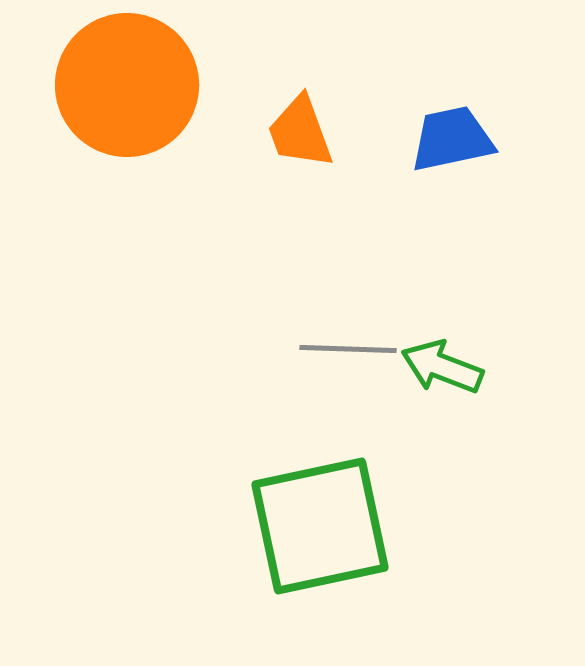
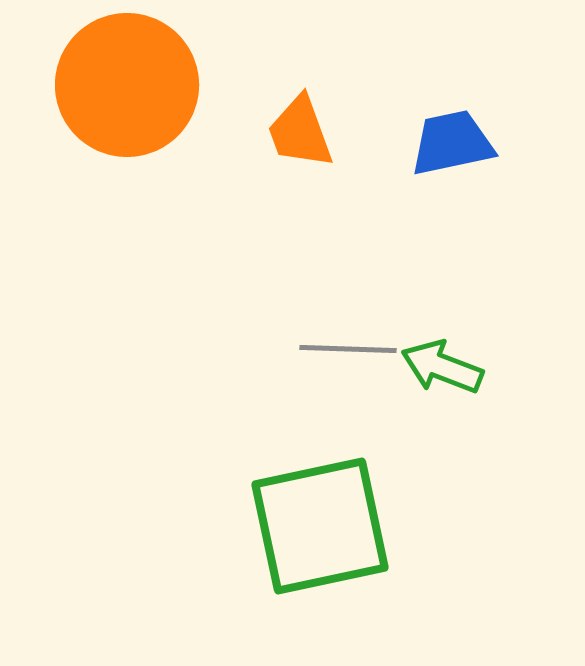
blue trapezoid: moved 4 px down
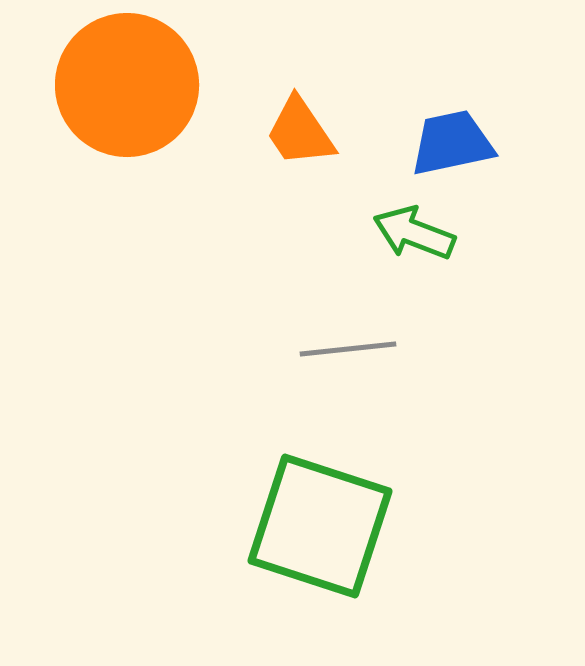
orange trapezoid: rotated 14 degrees counterclockwise
gray line: rotated 8 degrees counterclockwise
green arrow: moved 28 px left, 134 px up
green square: rotated 30 degrees clockwise
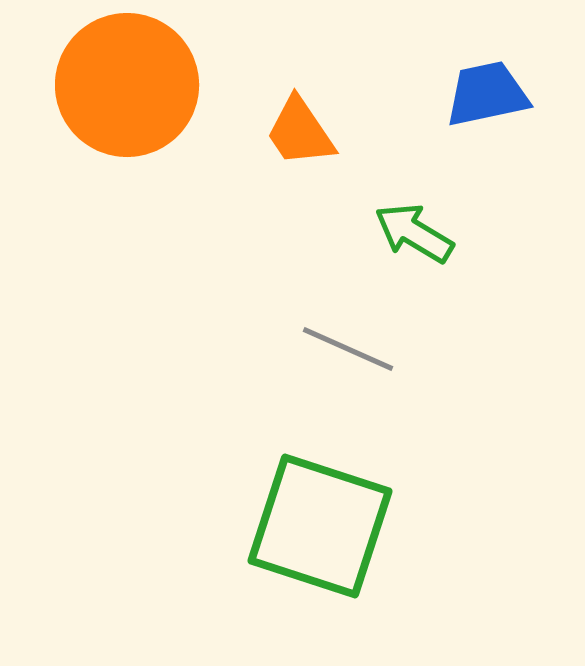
blue trapezoid: moved 35 px right, 49 px up
green arrow: rotated 10 degrees clockwise
gray line: rotated 30 degrees clockwise
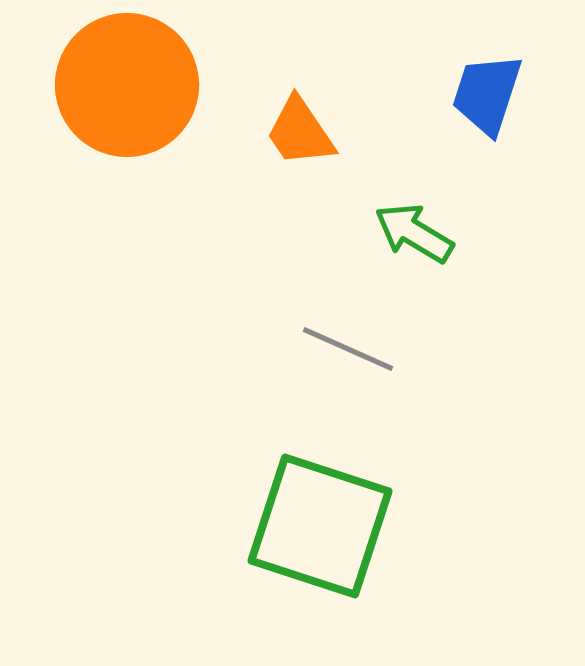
blue trapezoid: rotated 60 degrees counterclockwise
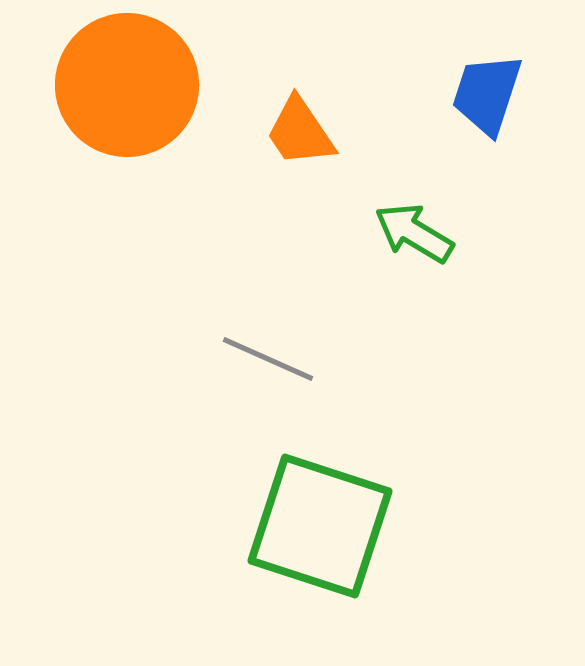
gray line: moved 80 px left, 10 px down
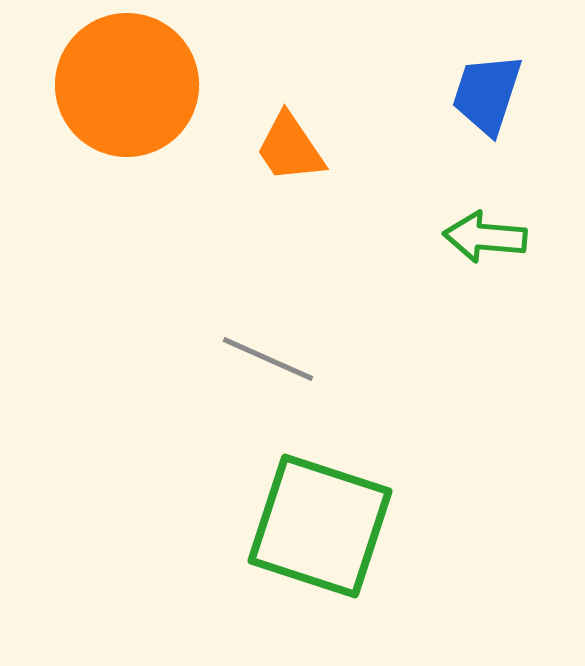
orange trapezoid: moved 10 px left, 16 px down
green arrow: moved 71 px right, 4 px down; rotated 26 degrees counterclockwise
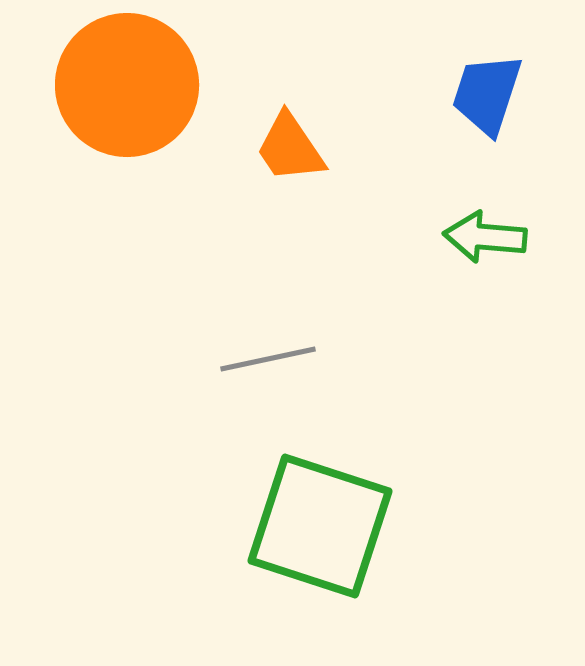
gray line: rotated 36 degrees counterclockwise
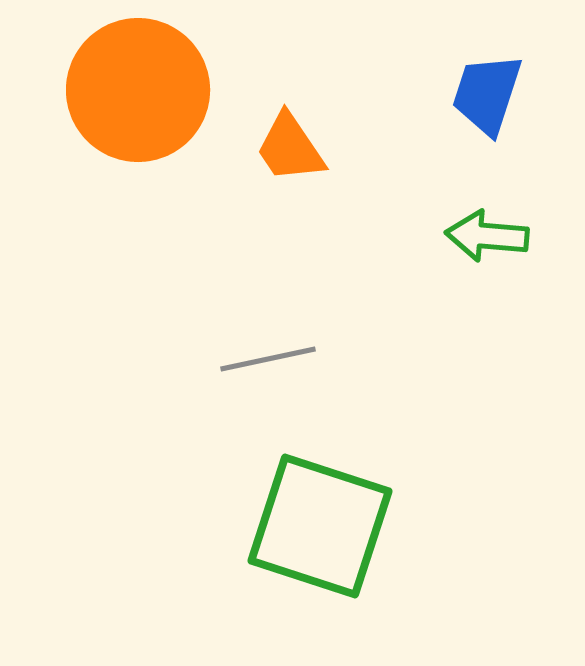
orange circle: moved 11 px right, 5 px down
green arrow: moved 2 px right, 1 px up
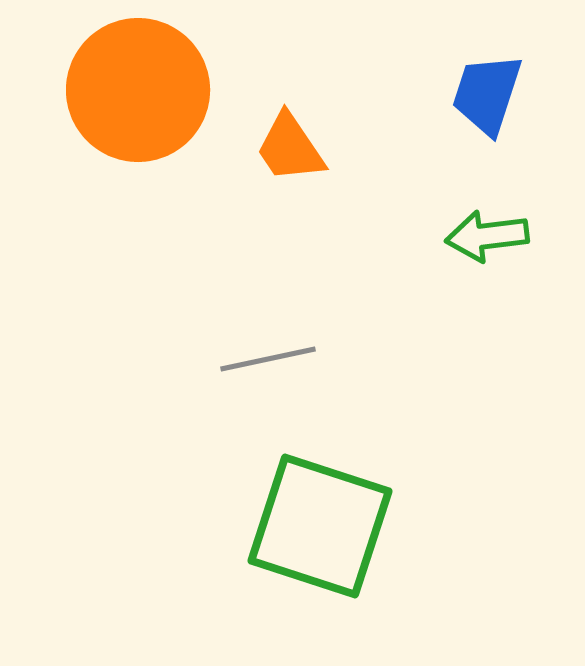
green arrow: rotated 12 degrees counterclockwise
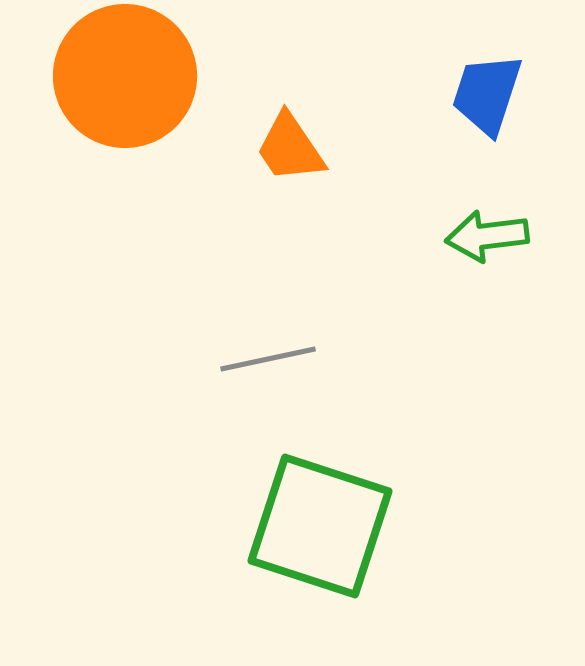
orange circle: moved 13 px left, 14 px up
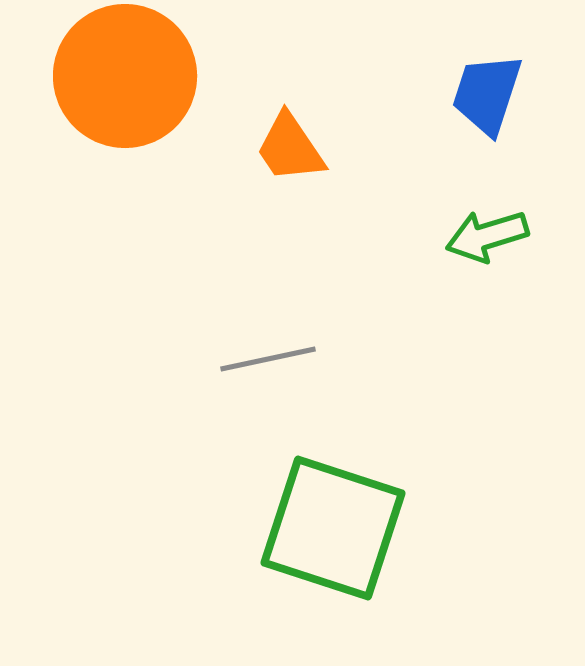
green arrow: rotated 10 degrees counterclockwise
green square: moved 13 px right, 2 px down
